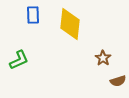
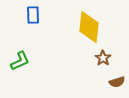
yellow diamond: moved 19 px right, 3 px down
green L-shape: moved 1 px right, 1 px down
brown semicircle: moved 1 px left, 1 px down
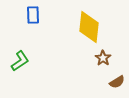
green L-shape: rotated 10 degrees counterclockwise
brown semicircle: rotated 14 degrees counterclockwise
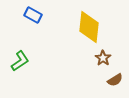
blue rectangle: rotated 60 degrees counterclockwise
brown semicircle: moved 2 px left, 2 px up
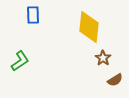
blue rectangle: rotated 60 degrees clockwise
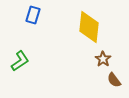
blue rectangle: rotated 18 degrees clockwise
brown star: moved 1 px down
brown semicircle: moved 1 px left; rotated 84 degrees clockwise
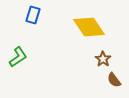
yellow diamond: rotated 40 degrees counterclockwise
green L-shape: moved 2 px left, 4 px up
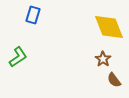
yellow diamond: moved 20 px right; rotated 12 degrees clockwise
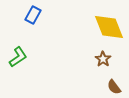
blue rectangle: rotated 12 degrees clockwise
brown semicircle: moved 7 px down
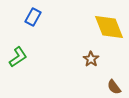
blue rectangle: moved 2 px down
brown star: moved 12 px left
